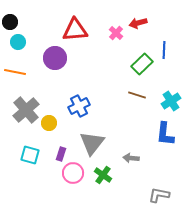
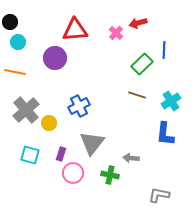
green cross: moved 7 px right; rotated 24 degrees counterclockwise
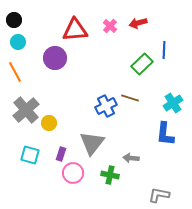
black circle: moved 4 px right, 2 px up
pink cross: moved 6 px left, 7 px up
orange line: rotated 50 degrees clockwise
brown line: moved 7 px left, 3 px down
cyan cross: moved 2 px right, 2 px down
blue cross: moved 27 px right
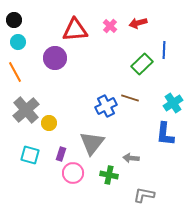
green cross: moved 1 px left
gray L-shape: moved 15 px left
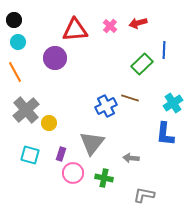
green cross: moved 5 px left, 3 px down
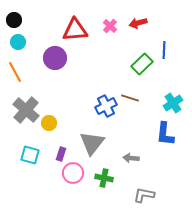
gray cross: rotated 8 degrees counterclockwise
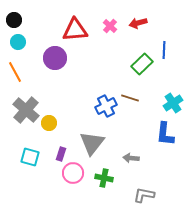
cyan square: moved 2 px down
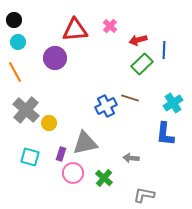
red arrow: moved 17 px down
gray triangle: moved 7 px left; rotated 40 degrees clockwise
green cross: rotated 30 degrees clockwise
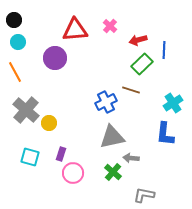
brown line: moved 1 px right, 8 px up
blue cross: moved 4 px up
gray triangle: moved 27 px right, 6 px up
green cross: moved 9 px right, 6 px up
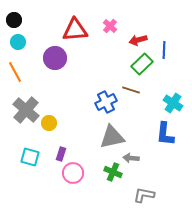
cyan cross: rotated 24 degrees counterclockwise
green cross: rotated 18 degrees counterclockwise
